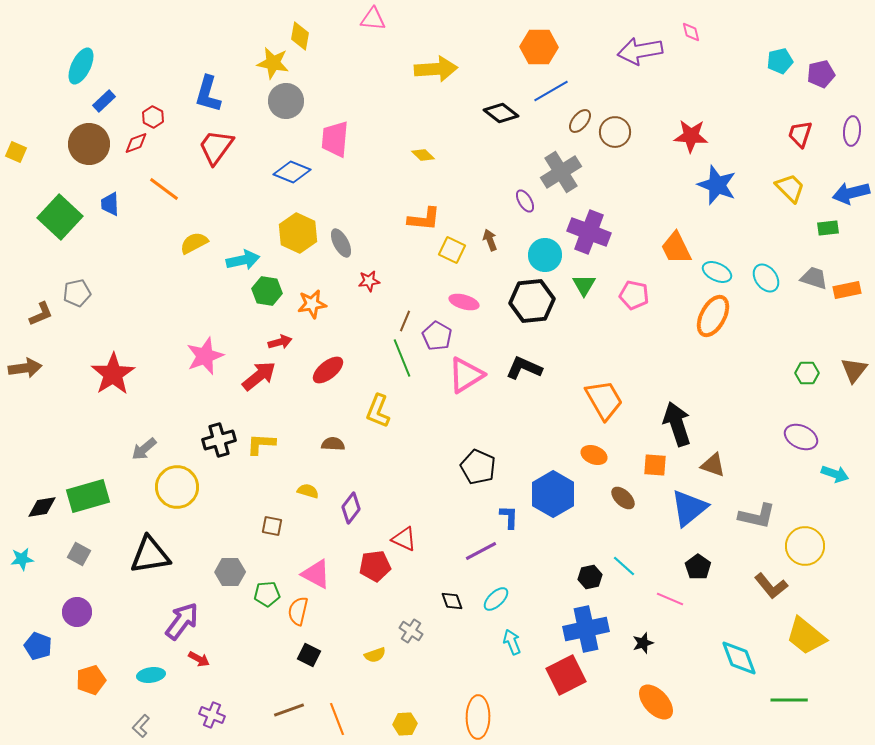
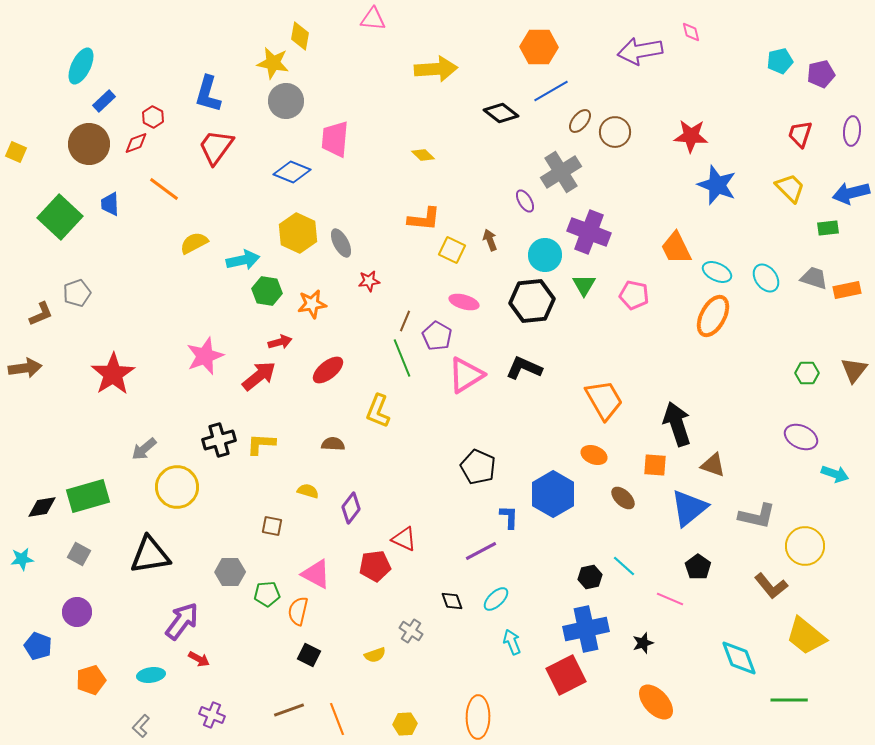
gray pentagon at (77, 293): rotated 8 degrees counterclockwise
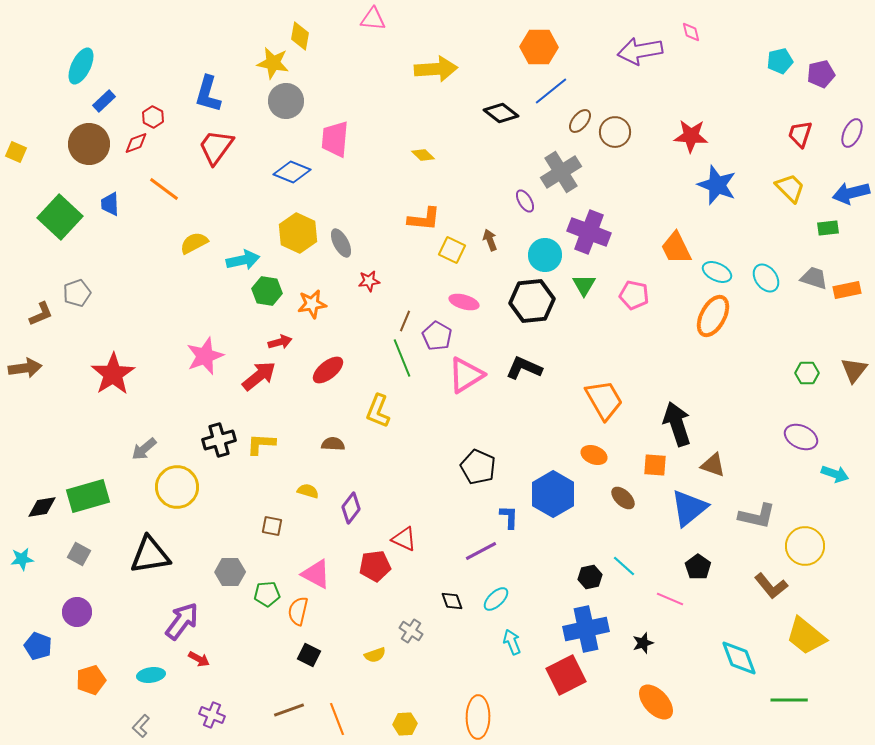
blue line at (551, 91): rotated 9 degrees counterclockwise
purple ellipse at (852, 131): moved 2 px down; rotated 20 degrees clockwise
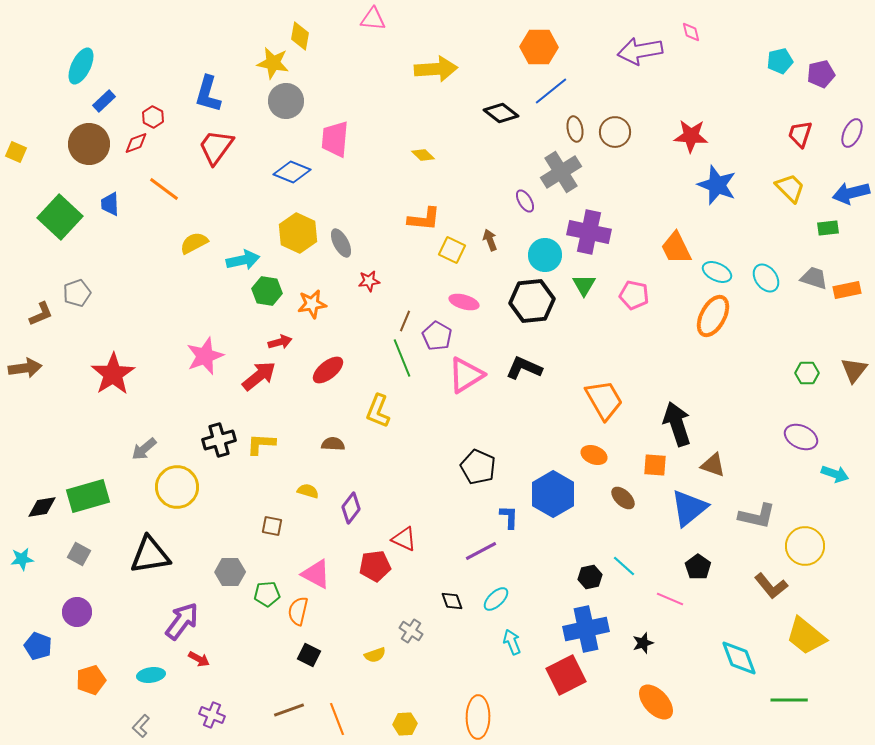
brown ellipse at (580, 121): moved 5 px left, 8 px down; rotated 50 degrees counterclockwise
purple cross at (589, 232): rotated 9 degrees counterclockwise
